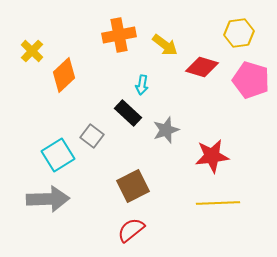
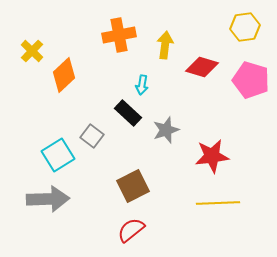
yellow hexagon: moved 6 px right, 6 px up
yellow arrow: rotated 120 degrees counterclockwise
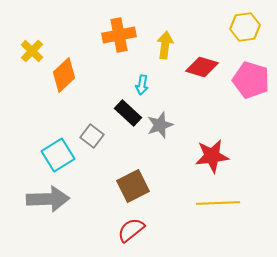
gray star: moved 6 px left, 5 px up
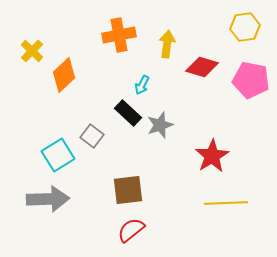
yellow arrow: moved 2 px right, 1 px up
pink pentagon: rotated 6 degrees counterclockwise
cyan arrow: rotated 18 degrees clockwise
red star: rotated 24 degrees counterclockwise
brown square: moved 5 px left, 4 px down; rotated 20 degrees clockwise
yellow line: moved 8 px right
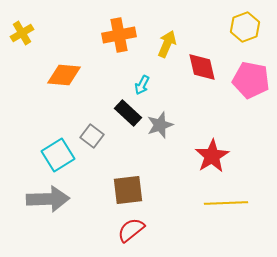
yellow hexagon: rotated 12 degrees counterclockwise
yellow arrow: rotated 16 degrees clockwise
yellow cross: moved 10 px left, 18 px up; rotated 15 degrees clockwise
red diamond: rotated 60 degrees clockwise
orange diamond: rotated 48 degrees clockwise
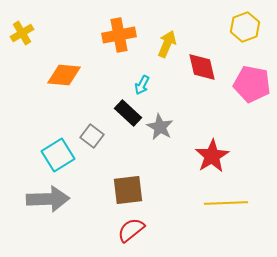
pink pentagon: moved 1 px right, 4 px down
gray star: moved 2 px down; rotated 24 degrees counterclockwise
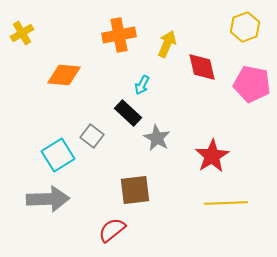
gray star: moved 3 px left, 11 px down
brown square: moved 7 px right
red semicircle: moved 19 px left
